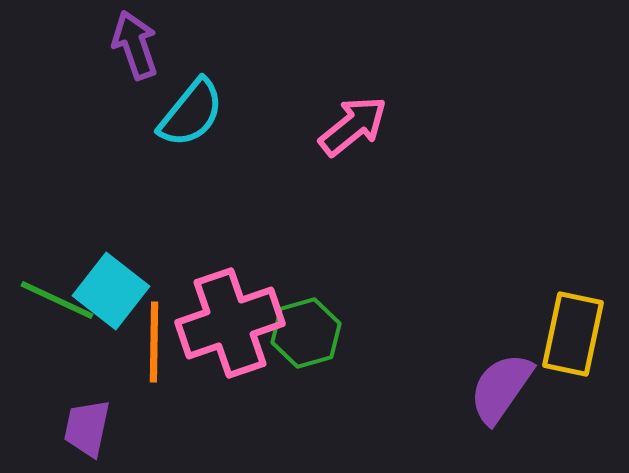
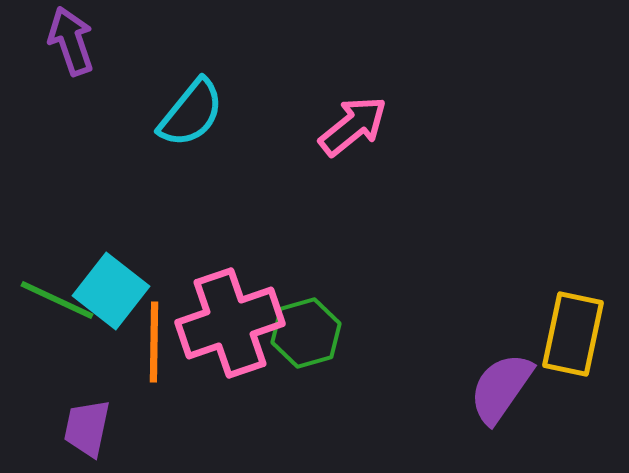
purple arrow: moved 64 px left, 4 px up
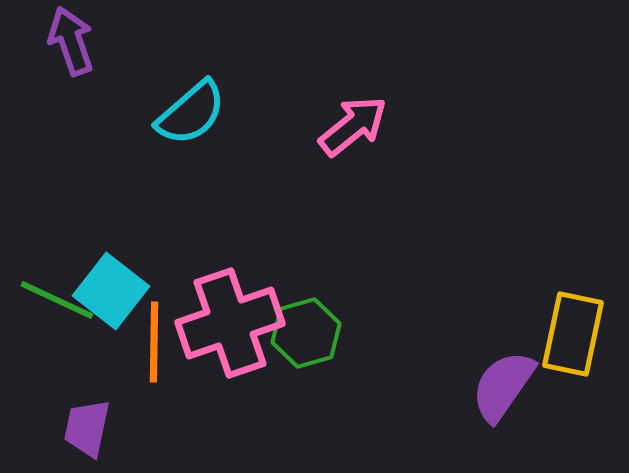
cyan semicircle: rotated 10 degrees clockwise
purple semicircle: moved 2 px right, 2 px up
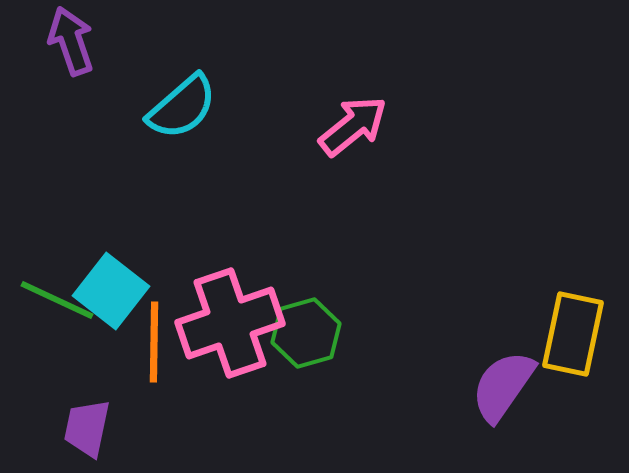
cyan semicircle: moved 9 px left, 6 px up
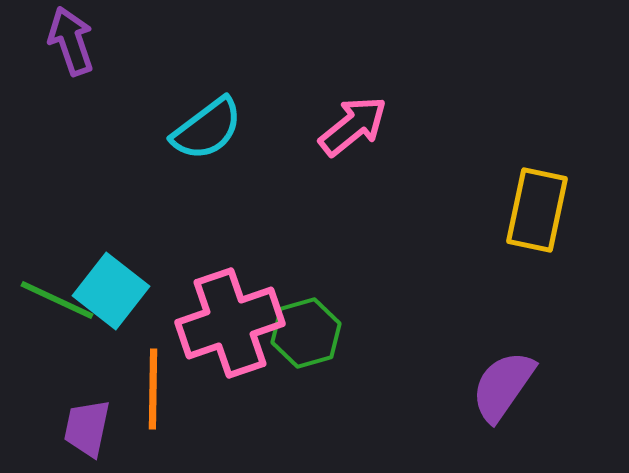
cyan semicircle: moved 25 px right, 22 px down; rotated 4 degrees clockwise
yellow rectangle: moved 36 px left, 124 px up
orange line: moved 1 px left, 47 px down
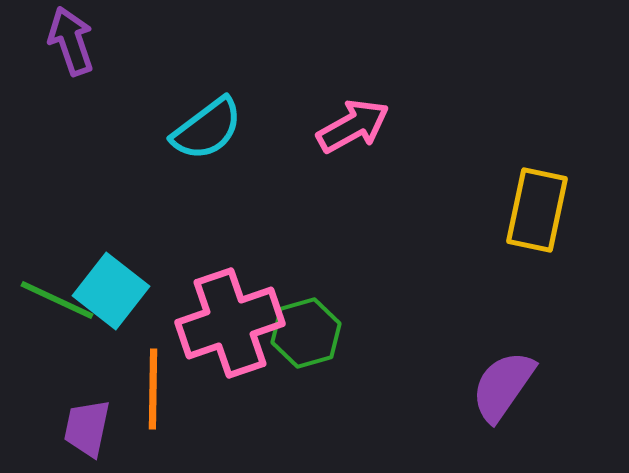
pink arrow: rotated 10 degrees clockwise
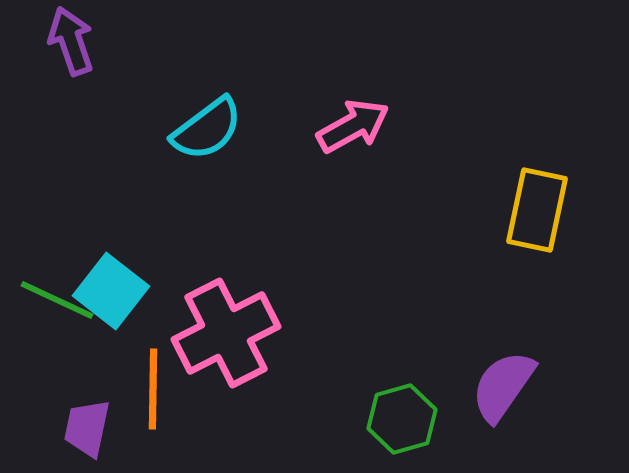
pink cross: moved 4 px left, 10 px down; rotated 8 degrees counterclockwise
green hexagon: moved 96 px right, 86 px down
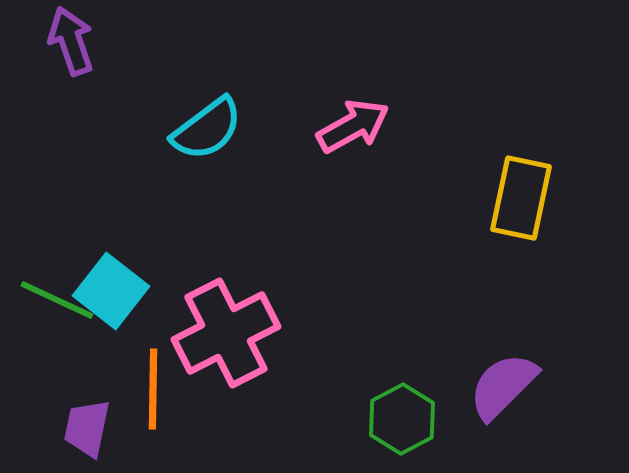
yellow rectangle: moved 16 px left, 12 px up
purple semicircle: rotated 10 degrees clockwise
green hexagon: rotated 12 degrees counterclockwise
